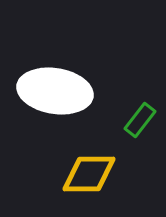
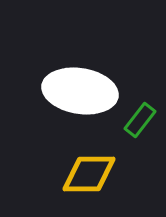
white ellipse: moved 25 px right
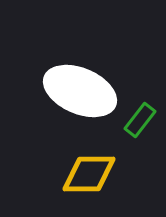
white ellipse: rotated 14 degrees clockwise
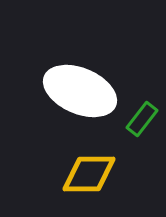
green rectangle: moved 2 px right, 1 px up
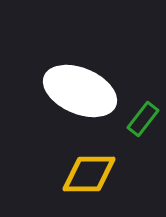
green rectangle: moved 1 px right
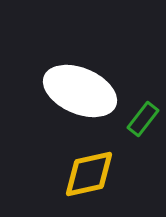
yellow diamond: rotated 12 degrees counterclockwise
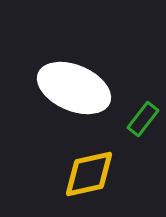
white ellipse: moved 6 px left, 3 px up
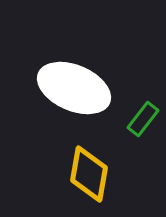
yellow diamond: rotated 68 degrees counterclockwise
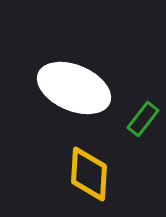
yellow diamond: rotated 6 degrees counterclockwise
